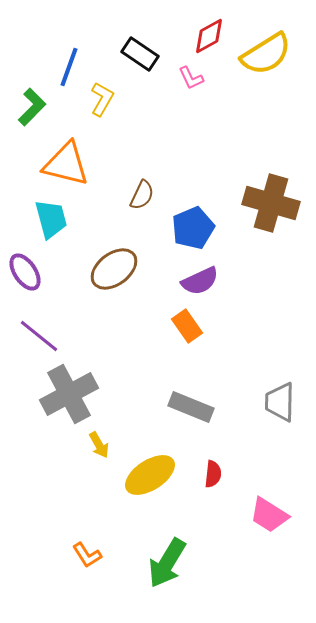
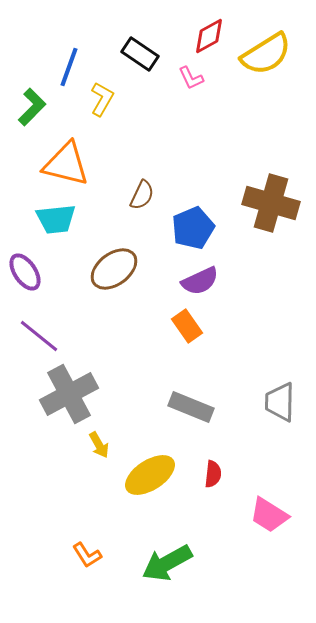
cyan trapezoid: moved 5 px right; rotated 99 degrees clockwise
green arrow: rotated 30 degrees clockwise
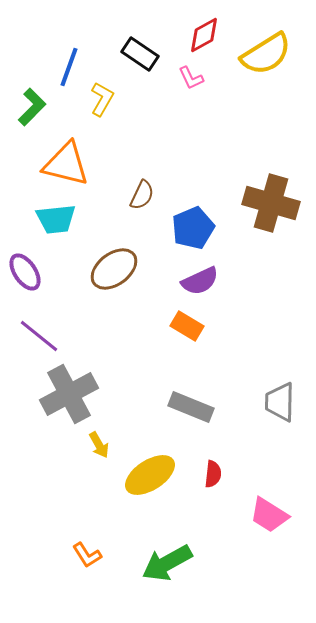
red diamond: moved 5 px left, 1 px up
orange rectangle: rotated 24 degrees counterclockwise
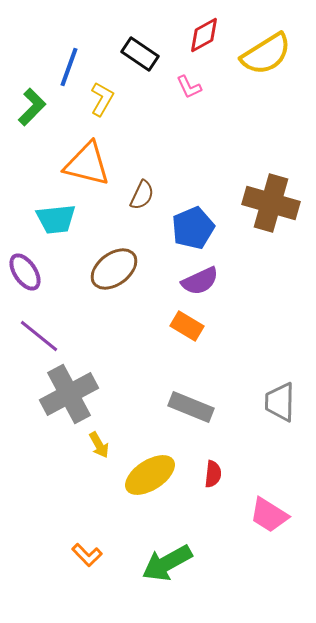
pink L-shape: moved 2 px left, 9 px down
orange triangle: moved 21 px right
orange L-shape: rotated 12 degrees counterclockwise
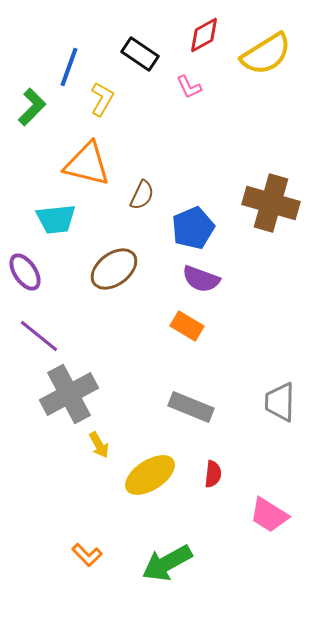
purple semicircle: moved 1 px right, 2 px up; rotated 45 degrees clockwise
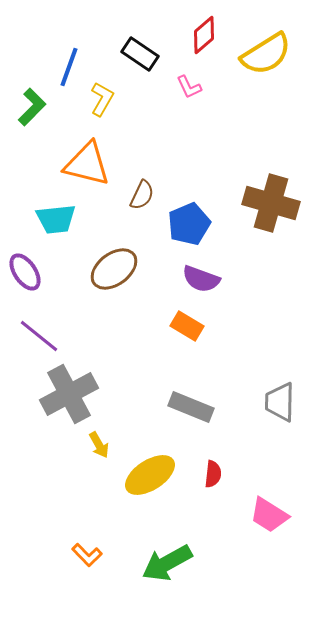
red diamond: rotated 12 degrees counterclockwise
blue pentagon: moved 4 px left, 4 px up
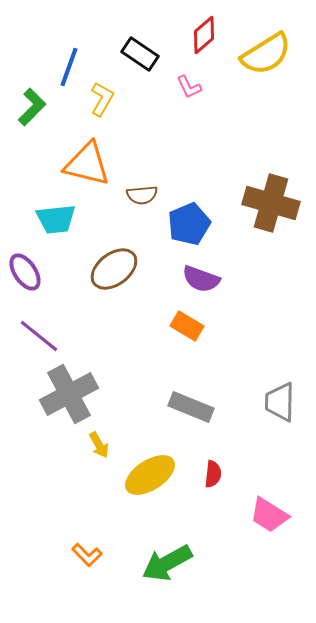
brown semicircle: rotated 60 degrees clockwise
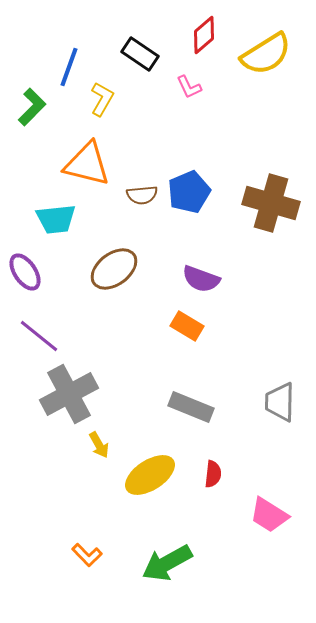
blue pentagon: moved 32 px up
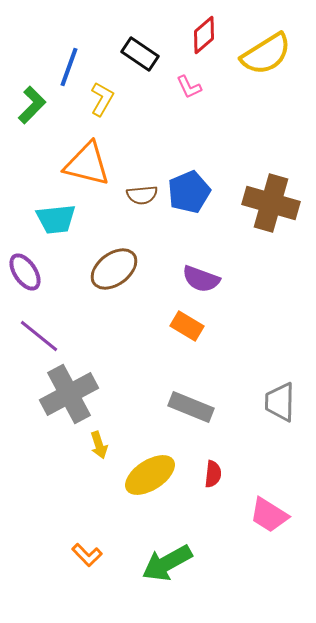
green L-shape: moved 2 px up
yellow arrow: rotated 12 degrees clockwise
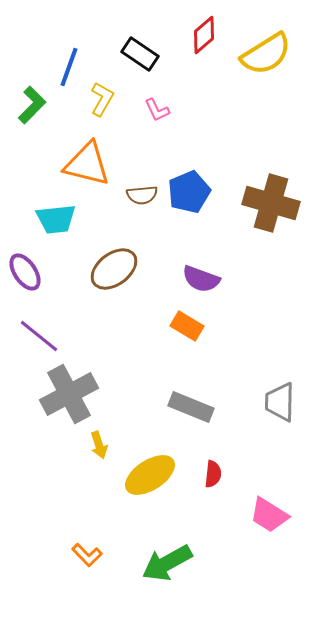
pink L-shape: moved 32 px left, 23 px down
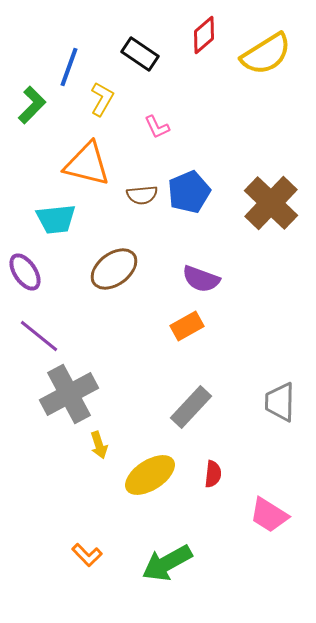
pink L-shape: moved 17 px down
brown cross: rotated 28 degrees clockwise
orange rectangle: rotated 60 degrees counterclockwise
gray rectangle: rotated 69 degrees counterclockwise
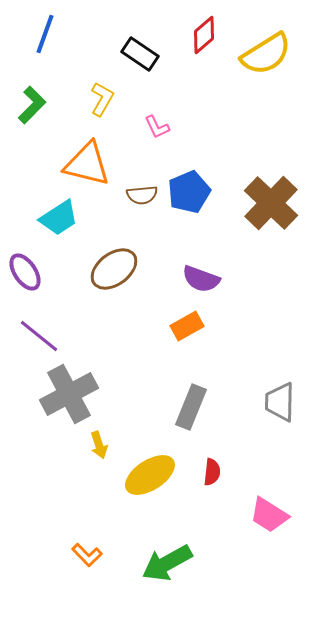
blue line: moved 24 px left, 33 px up
cyan trapezoid: moved 3 px right, 1 px up; rotated 27 degrees counterclockwise
gray rectangle: rotated 21 degrees counterclockwise
red semicircle: moved 1 px left, 2 px up
